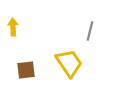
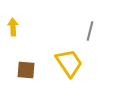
brown square: rotated 12 degrees clockwise
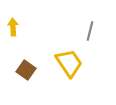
brown square: rotated 30 degrees clockwise
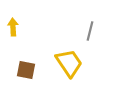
brown square: rotated 24 degrees counterclockwise
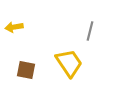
yellow arrow: moved 1 px right; rotated 96 degrees counterclockwise
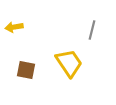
gray line: moved 2 px right, 1 px up
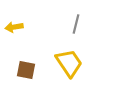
gray line: moved 16 px left, 6 px up
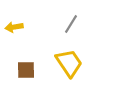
gray line: moved 5 px left; rotated 18 degrees clockwise
brown square: rotated 12 degrees counterclockwise
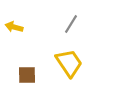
yellow arrow: rotated 24 degrees clockwise
brown square: moved 1 px right, 5 px down
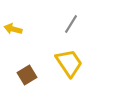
yellow arrow: moved 1 px left, 2 px down
brown square: rotated 30 degrees counterclockwise
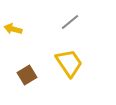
gray line: moved 1 px left, 2 px up; rotated 18 degrees clockwise
